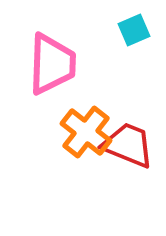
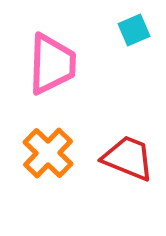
orange cross: moved 38 px left, 21 px down; rotated 6 degrees clockwise
red trapezoid: moved 13 px down
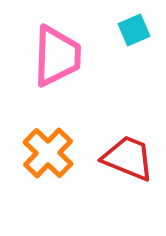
pink trapezoid: moved 5 px right, 8 px up
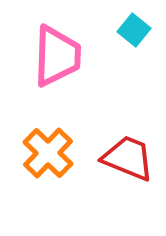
cyan square: rotated 28 degrees counterclockwise
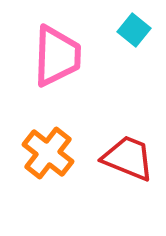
orange cross: rotated 6 degrees counterclockwise
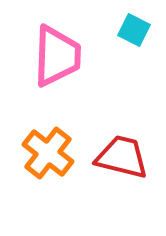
cyan square: rotated 12 degrees counterclockwise
red trapezoid: moved 6 px left, 1 px up; rotated 8 degrees counterclockwise
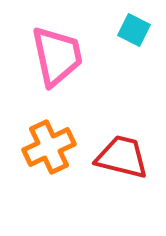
pink trapezoid: rotated 14 degrees counterclockwise
orange cross: moved 1 px right, 6 px up; rotated 27 degrees clockwise
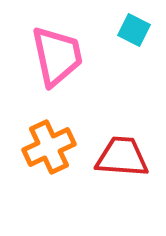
red trapezoid: rotated 10 degrees counterclockwise
